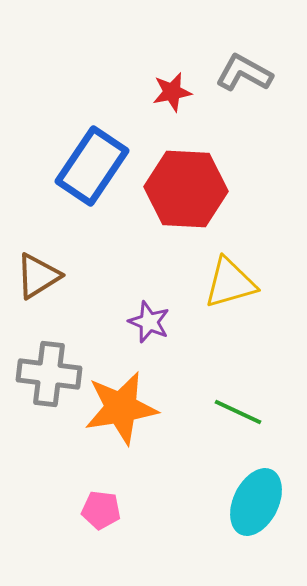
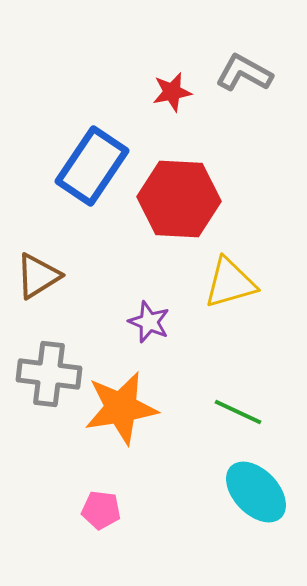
red hexagon: moved 7 px left, 10 px down
cyan ellipse: moved 10 px up; rotated 70 degrees counterclockwise
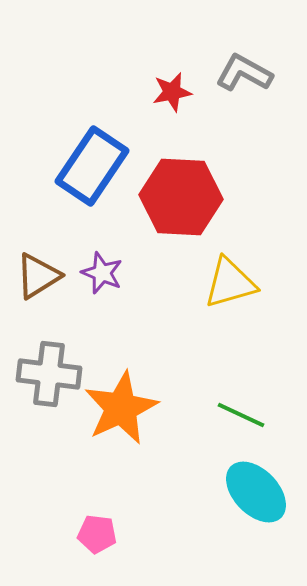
red hexagon: moved 2 px right, 2 px up
purple star: moved 47 px left, 49 px up
orange star: rotated 16 degrees counterclockwise
green line: moved 3 px right, 3 px down
pink pentagon: moved 4 px left, 24 px down
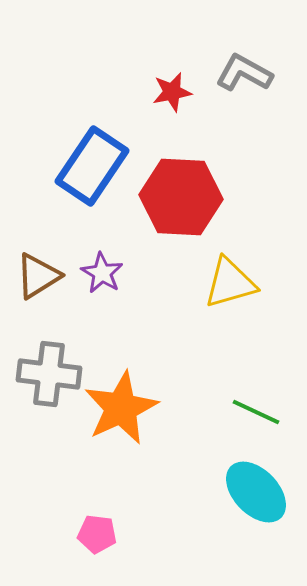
purple star: rotated 9 degrees clockwise
green line: moved 15 px right, 3 px up
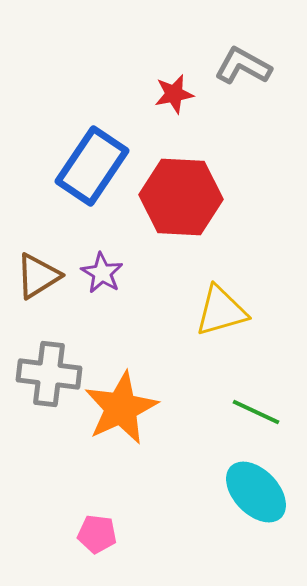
gray L-shape: moved 1 px left, 7 px up
red star: moved 2 px right, 2 px down
yellow triangle: moved 9 px left, 28 px down
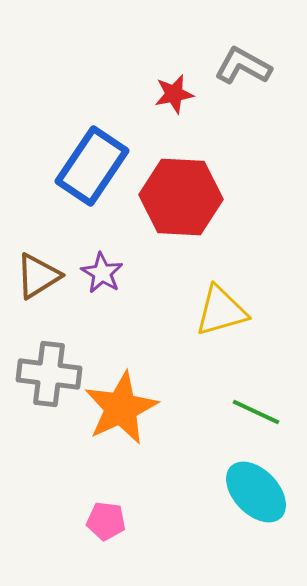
pink pentagon: moved 9 px right, 13 px up
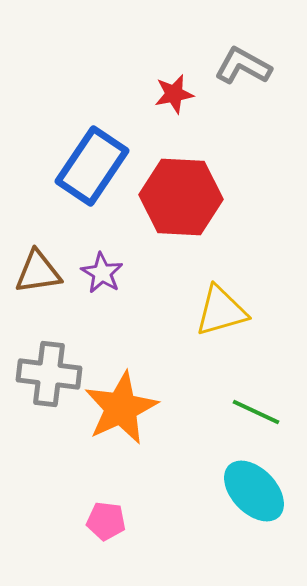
brown triangle: moved 4 px up; rotated 24 degrees clockwise
cyan ellipse: moved 2 px left, 1 px up
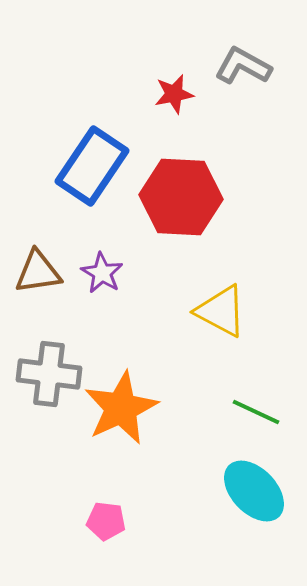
yellow triangle: rotated 44 degrees clockwise
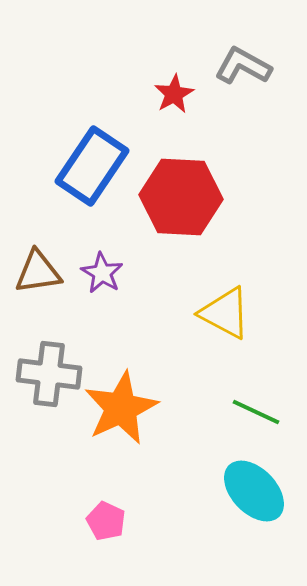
red star: rotated 18 degrees counterclockwise
yellow triangle: moved 4 px right, 2 px down
pink pentagon: rotated 18 degrees clockwise
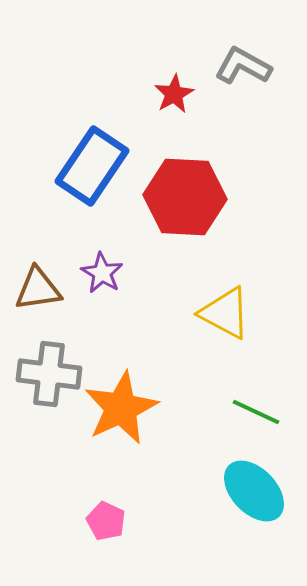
red hexagon: moved 4 px right
brown triangle: moved 17 px down
